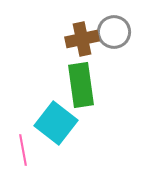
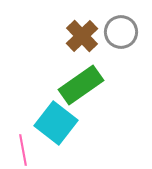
gray circle: moved 7 px right
brown cross: moved 3 px up; rotated 32 degrees counterclockwise
green rectangle: rotated 63 degrees clockwise
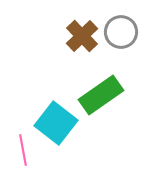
green rectangle: moved 20 px right, 10 px down
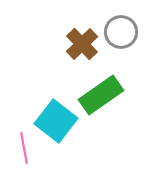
brown cross: moved 8 px down
cyan square: moved 2 px up
pink line: moved 1 px right, 2 px up
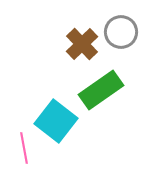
green rectangle: moved 5 px up
